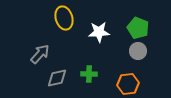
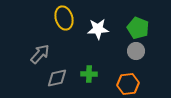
white star: moved 1 px left, 3 px up
gray circle: moved 2 px left
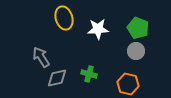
gray arrow: moved 1 px right, 3 px down; rotated 75 degrees counterclockwise
green cross: rotated 14 degrees clockwise
orange hexagon: rotated 20 degrees clockwise
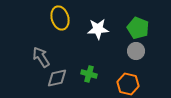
yellow ellipse: moved 4 px left
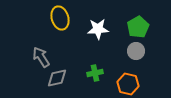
green pentagon: moved 1 px up; rotated 20 degrees clockwise
green cross: moved 6 px right, 1 px up; rotated 28 degrees counterclockwise
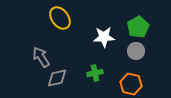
yellow ellipse: rotated 20 degrees counterclockwise
white star: moved 6 px right, 8 px down
orange hexagon: moved 3 px right
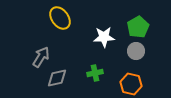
gray arrow: rotated 65 degrees clockwise
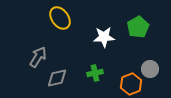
gray circle: moved 14 px right, 18 px down
gray arrow: moved 3 px left
orange hexagon: rotated 25 degrees clockwise
